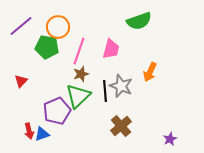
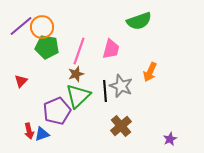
orange circle: moved 16 px left
brown star: moved 5 px left
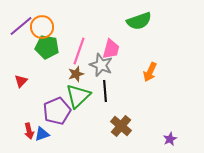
gray star: moved 20 px left, 21 px up
brown cross: rotated 10 degrees counterclockwise
